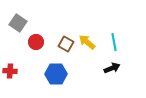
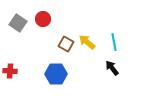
red circle: moved 7 px right, 23 px up
black arrow: rotated 105 degrees counterclockwise
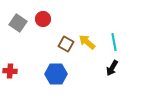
black arrow: rotated 112 degrees counterclockwise
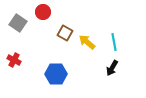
red circle: moved 7 px up
brown square: moved 1 px left, 11 px up
red cross: moved 4 px right, 11 px up; rotated 24 degrees clockwise
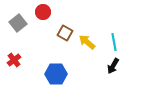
gray square: rotated 18 degrees clockwise
red cross: rotated 24 degrees clockwise
black arrow: moved 1 px right, 2 px up
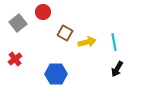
yellow arrow: rotated 126 degrees clockwise
red cross: moved 1 px right, 1 px up
black arrow: moved 4 px right, 3 px down
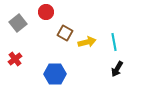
red circle: moved 3 px right
blue hexagon: moved 1 px left
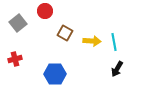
red circle: moved 1 px left, 1 px up
yellow arrow: moved 5 px right, 1 px up; rotated 18 degrees clockwise
red cross: rotated 24 degrees clockwise
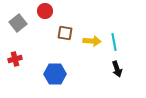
brown square: rotated 21 degrees counterclockwise
black arrow: rotated 49 degrees counterclockwise
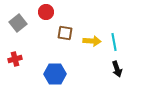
red circle: moved 1 px right, 1 px down
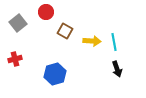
brown square: moved 2 px up; rotated 21 degrees clockwise
blue hexagon: rotated 15 degrees counterclockwise
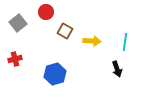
cyan line: moved 11 px right; rotated 18 degrees clockwise
